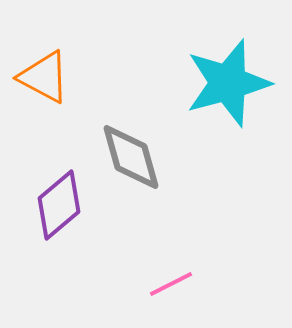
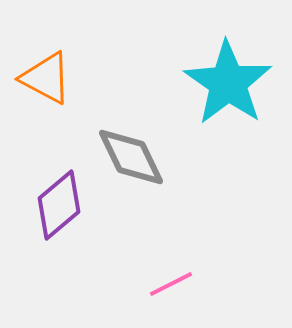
orange triangle: moved 2 px right, 1 px down
cyan star: rotated 22 degrees counterclockwise
gray diamond: rotated 10 degrees counterclockwise
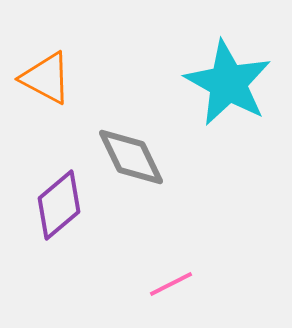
cyan star: rotated 6 degrees counterclockwise
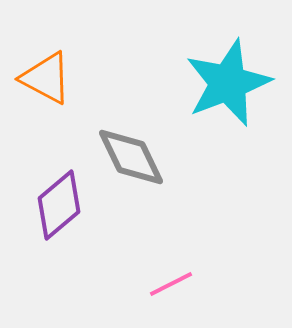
cyan star: rotated 22 degrees clockwise
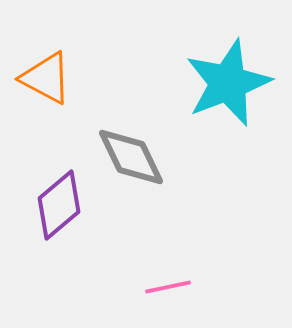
pink line: moved 3 px left, 3 px down; rotated 15 degrees clockwise
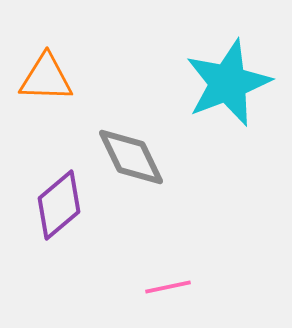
orange triangle: rotated 26 degrees counterclockwise
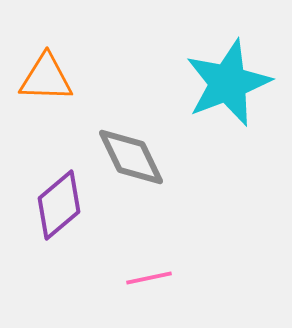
pink line: moved 19 px left, 9 px up
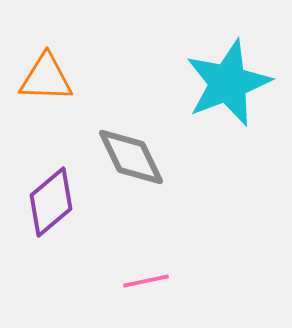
purple diamond: moved 8 px left, 3 px up
pink line: moved 3 px left, 3 px down
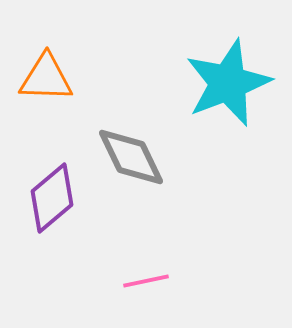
purple diamond: moved 1 px right, 4 px up
